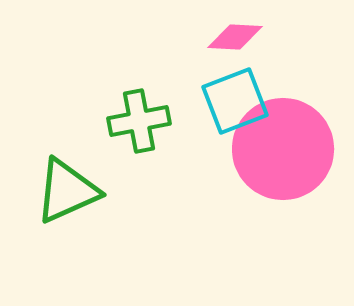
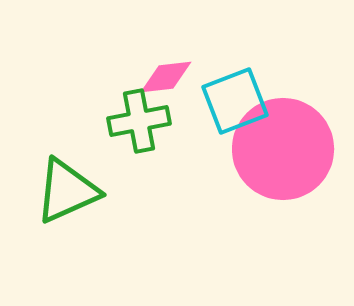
pink diamond: moved 69 px left, 40 px down; rotated 10 degrees counterclockwise
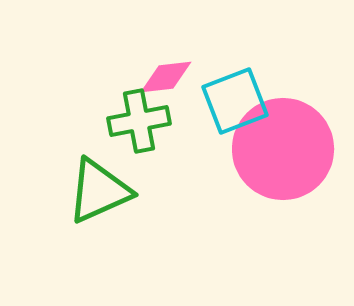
green triangle: moved 32 px right
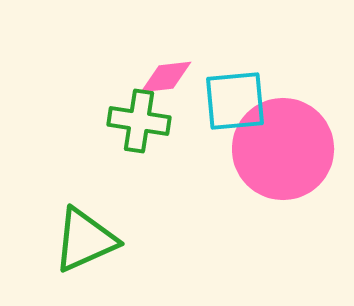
cyan square: rotated 16 degrees clockwise
green cross: rotated 20 degrees clockwise
green triangle: moved 14 px left, 49 px down
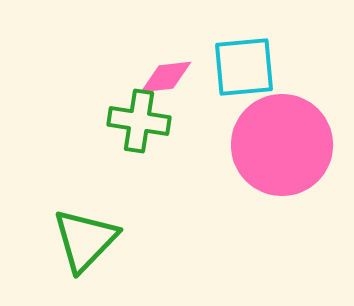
cyan square: moved 9 px right, 34 px up
pink circle: moved 1 px left, 4 px up
green triangle: rotated 22 degrees counterclockwise
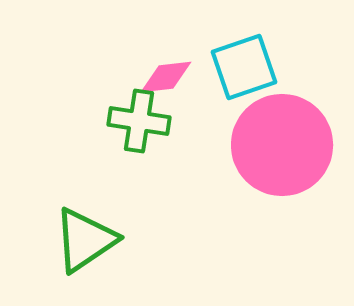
cyan square: rotated 14 degrees counterclockwise
green triangle: rotated 12 degrees clockwise
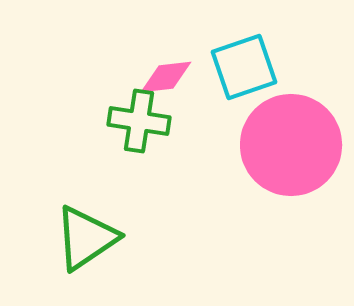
pink circle: moved 9 px right
green triangle: moved 1 px right, 2 px up
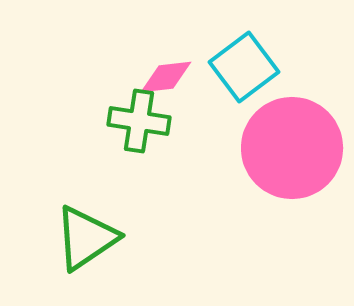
cyan square: rotated 18 degrees counterclockwise
pink circle: moved 1 px right, 3 px down
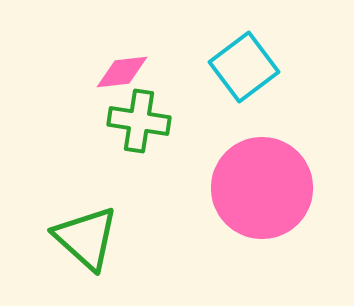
pink diamond: moved 44 px left, 5 px up
pink circle: moved 30 px left, 40 px down
green triangle: rotated 44 degrees counterclockwise
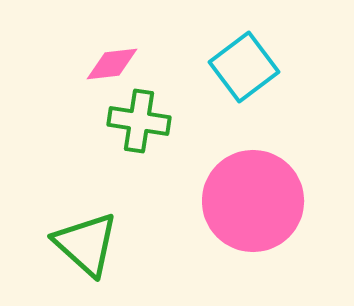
pink diamond: moved 10 px left, 8 px up
pink circle: moved 9 px left, 13 px down
green triangle: moved 6 px down
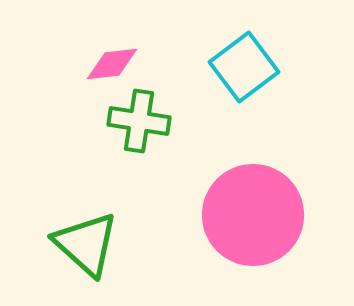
pink circle: moved 14 px down
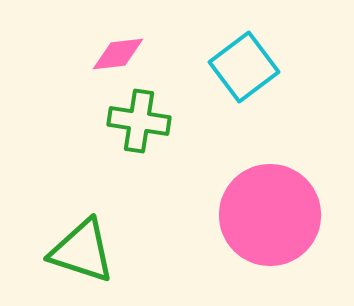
pink diamond: moved 6 px right, 10 px up
pink circle: moved 17 px right
green triangle: moved 4 px left, 7 px down; rotated 24 degrees counterclockwise
